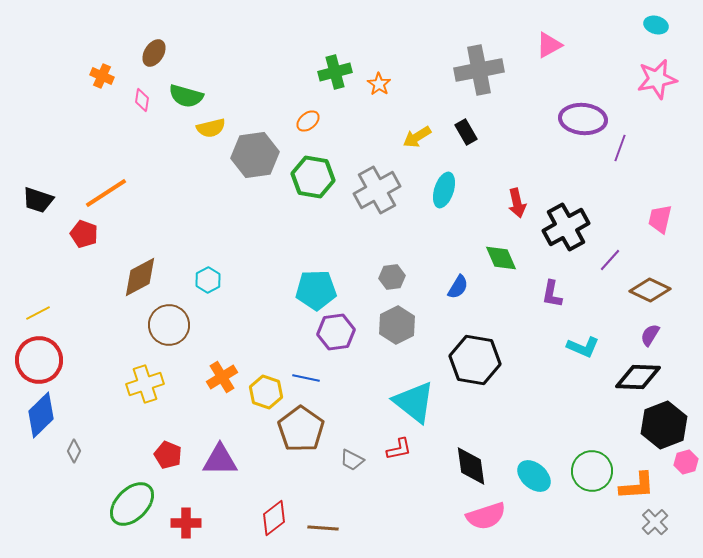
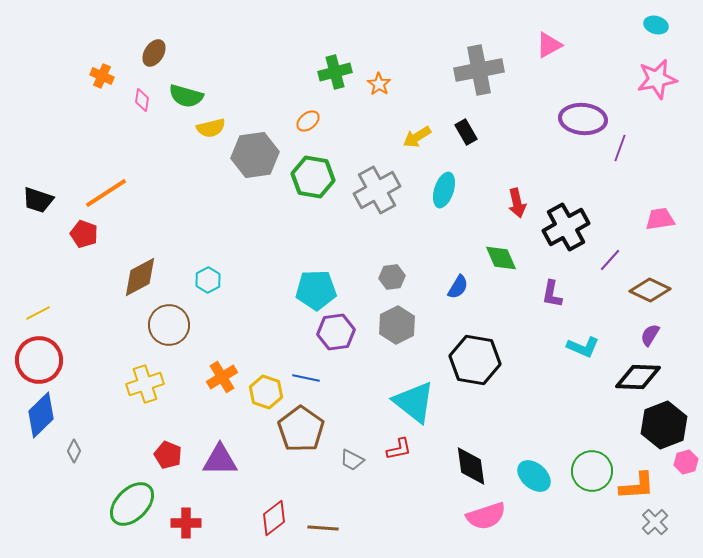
pink trapezoid at (660, 219): rotated 68 degrees clockwise
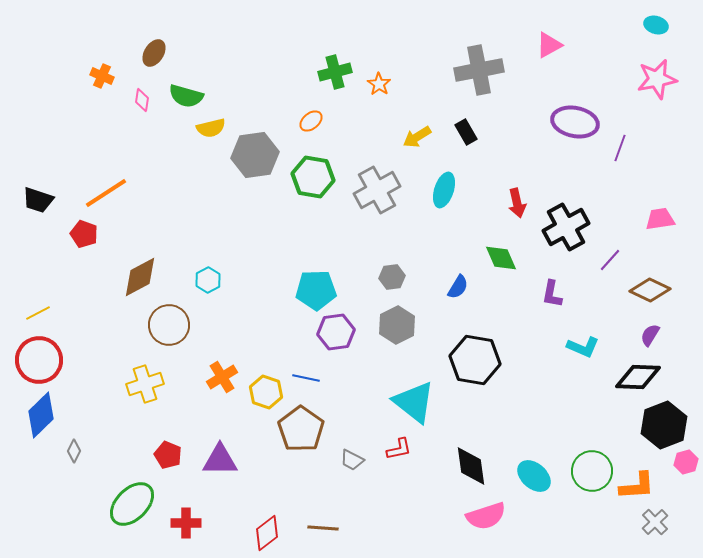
purple ellipse at (583, 119): moved 8 px left, 3 px down; rotated 6 degrees clockwise
orange ellipse at (308, 121): moved 3 px right
red diamond at (274, 518): moved 7 px left, 15 px down
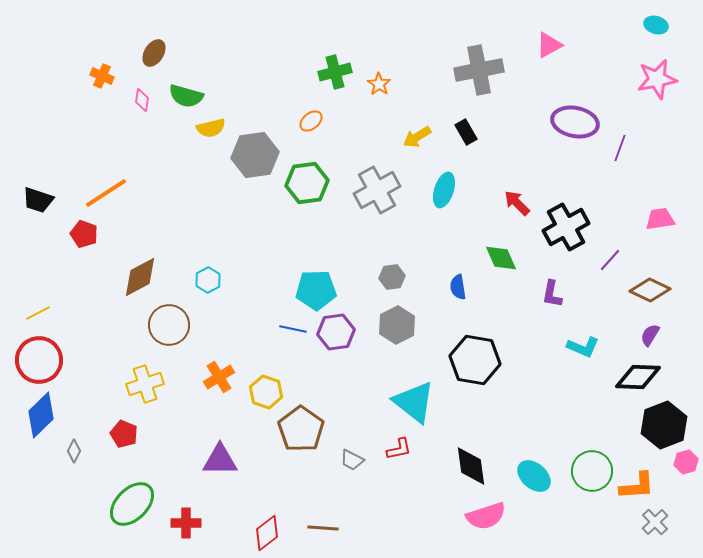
green hexagon at (313, 177): moved 6 px left, 6 px down; rotated 18 degrees counterclockwise
red arrow at (517, 203): rotated 148 degrees clockwise
blue semicircle at (458, 287): rotated 140 degrees clockwise
orange cross at (222, 377): moved 3 px left
blue line at (306, 378): moved 13 px left, 49 px up
red pentagon at (168, 455): moved 44 px left, 21 px up
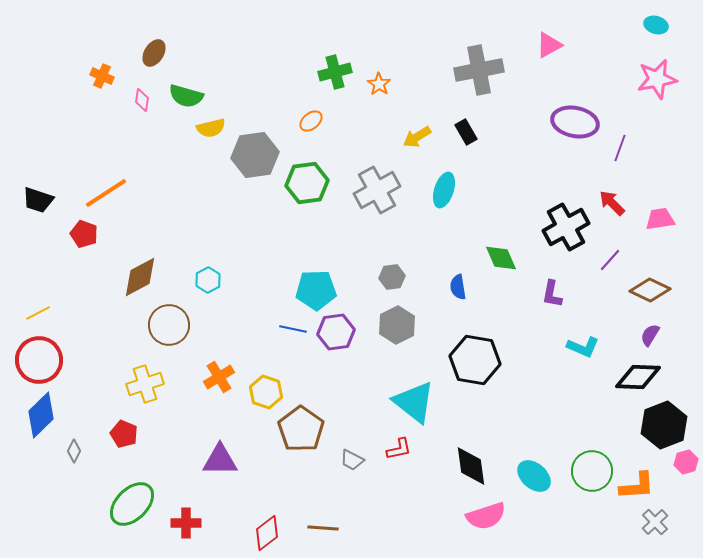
red arrow at (517, 203): moved 95 px right
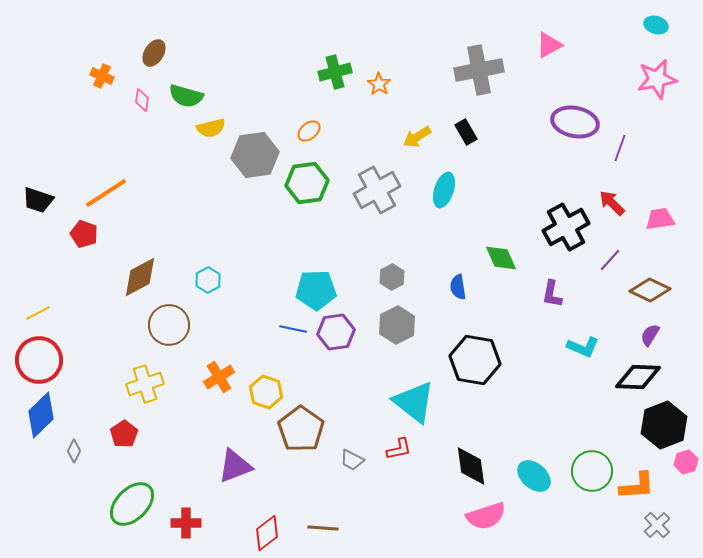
orange ellipse at (311, 121): moved 2 px left, 10 px down
gray hexagon at (392, 277): rotated 20 degrees counterclockwise
red pentagon at (124, 434): rotated 16 degrees clockwise
purple triangle at (220, 460): moved 15 px right, 6 px down; rotated 21 degrees counterclockwise
gray cross at (655, 522): moved 2 px right, 3 px down
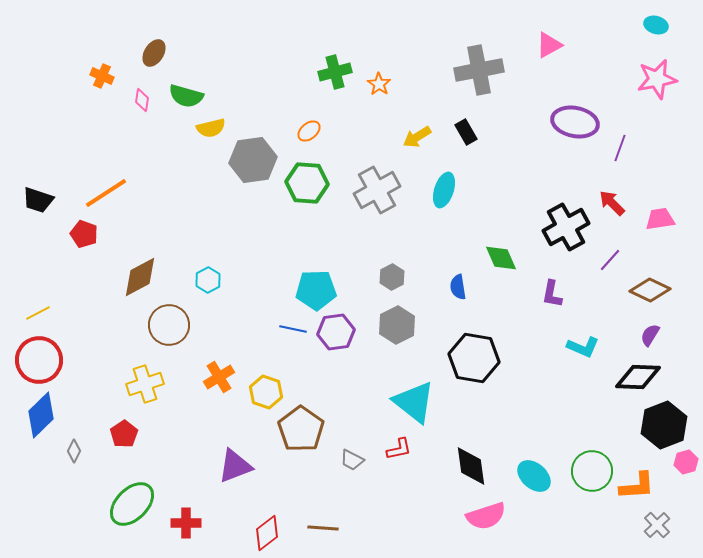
gray hexagon at (255, 155): moved 2 px left, 5 px down
green hexagon at (307, 183): rotated 12 degrees clockwise
black hexagon at (475, 360): moved 1 px left, 2 px up
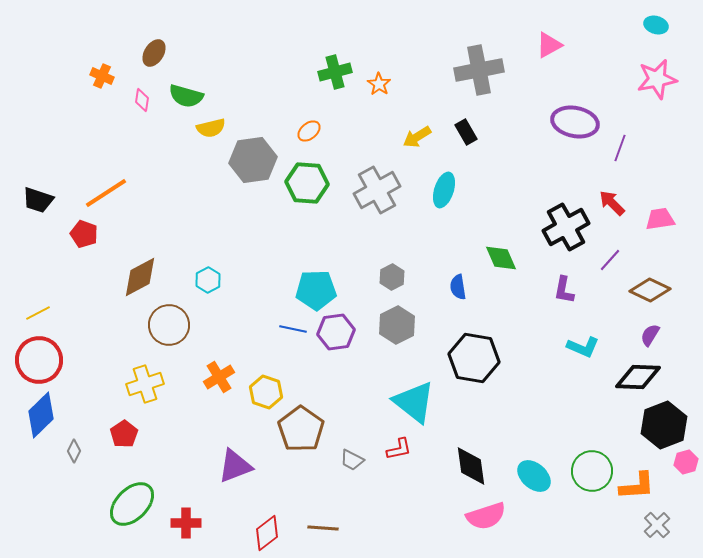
purple L-shape at (552, 294): moved 12 px right, 4 px up
